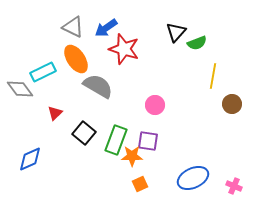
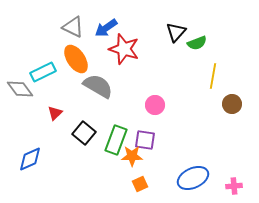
purple square: moved 3 px left, 1 px up
pink cross: rotated 28 degrees counterclockwise
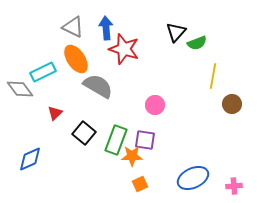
blue arrow: rotated 120 degrees clockwise
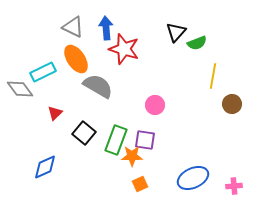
blue diamond: moved 15 px right, 8 px down
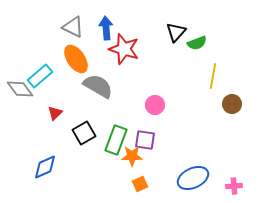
cyan rectangle: moved 3 px left, 4 px down; rotated 15 degrees counterclockwise
black square: rotated 20 degrees clockwise
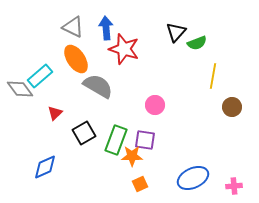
brown circle: moved 3 px down
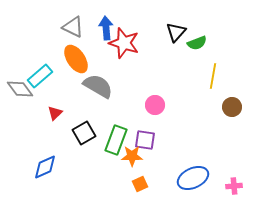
red star: moved 6 px up
